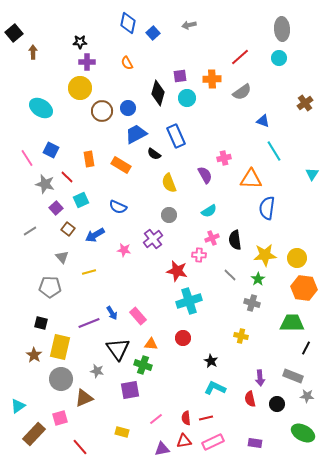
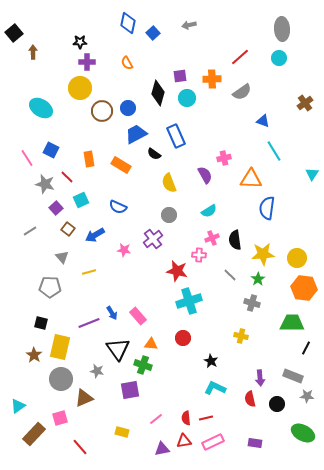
yellow star at (265, 255): moved 2 px left, 1 px up
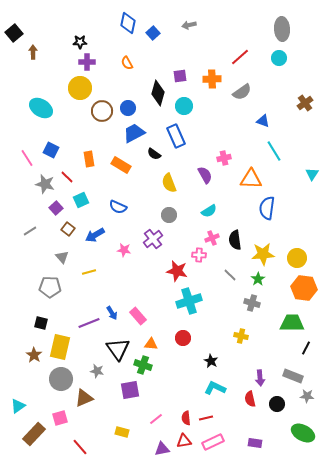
cyan circle at (187, 98): moved 3 px left, 8 px down
blue trapezoid at (136, 134): moved 2 px left, 1 px up
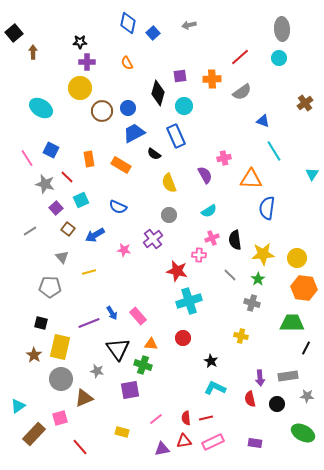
gray rectangle at (293, 376): moved 5 px left; rotated 30 degrees counterclockwise
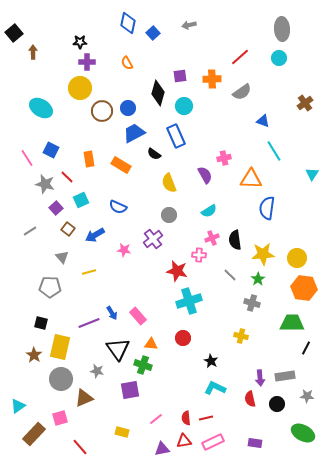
gray rectangle at (288, 376): moved 3 px left
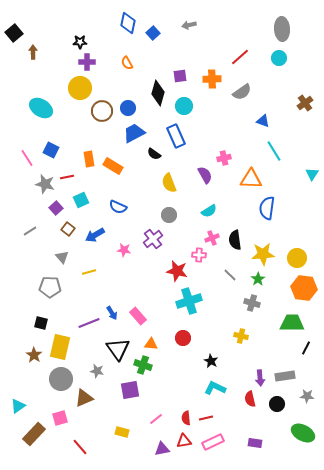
orange rectangle at (121, 165): moved 8 px left, 1 px down
red line at (67, 177): rotated 56 degrees counterclockwise
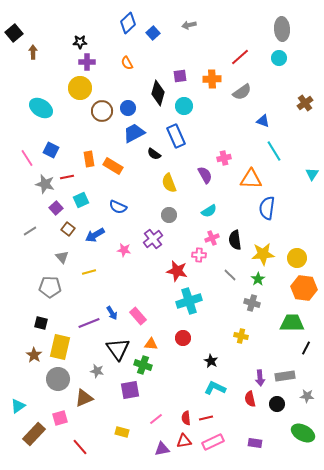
blue diamond at (128, 23): rotated 35 degrees clockwise
gray circle at (61, 379): moved 3 px left
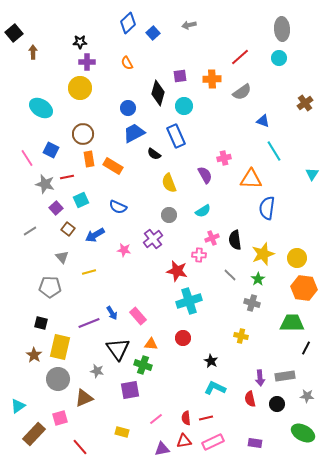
brown circle at (102, 111): moved 19 px left, 23 px down
cyan semicircle at (209, 211): moved 6 px left
yellow star at (263, 254): rotated 15 degrees counterclockwise
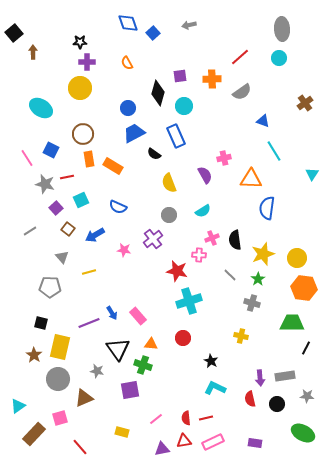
blue diamond at (128, 23): rotated 65 degrees counterclockwise
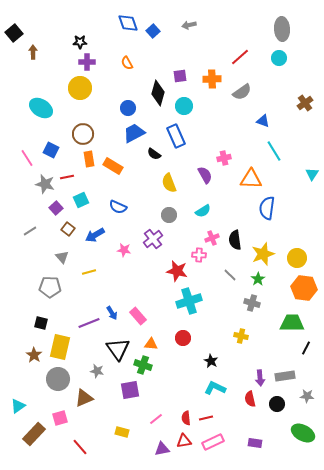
blue square at (153, 33): moved 2 px up
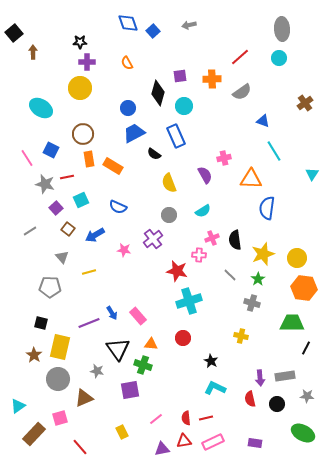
yellow rectangle at (122, 432): rotated 48 degrees clockwise
